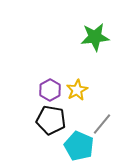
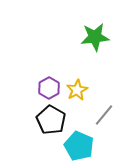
purple hexagon: moved 1 px left, 2 px up
black pentagon: rotated 20 degrees clockwise
gray line: moved 2 px right, 9 px up
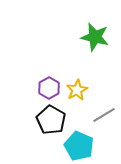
green star: rotated 20 degrees clockwise
gray line: rotated 20 degrees clockwise
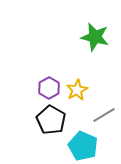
cyan pentagon: moved 4 px right
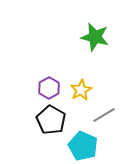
yellow star: moved 4 px right
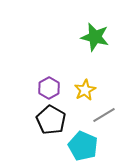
yellow star: moved 4 px right
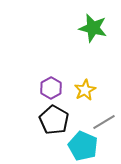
green star: moved 2 px left, 9 px up
purple hexagon: moved 2 px right
gray line: moved 7 px down
black pentagon: moved 3 px right
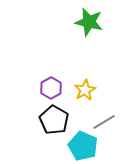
green star: moved 4 px left, 6 px up
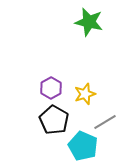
yellow star: moved 4 px down; rotated 10 degrees clockwise
gray line: moved 1 px right
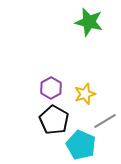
gray line: moved 1 px up
cyan pentagon: moved 2 px left, 1 px up
